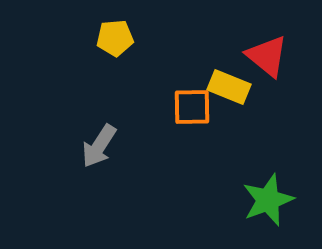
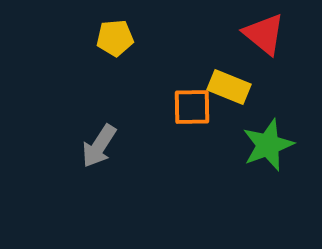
red triangle: moved 3 px left, 22 px up
green star: moved 55 px up
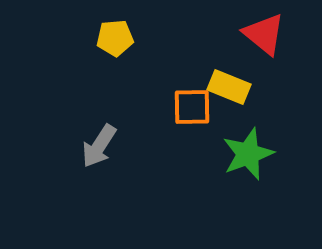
green star: moved 20 px left, 9 px down
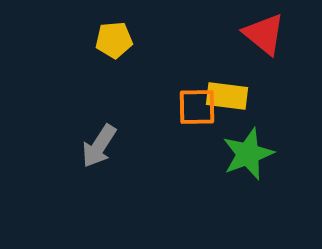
yellow pentagon: moved 1 px left, 2 px down
yellow rectangle: moved 2 px left, 9 px down; rotated 15 degrees counterclockwise
orange square: moved 5 px right
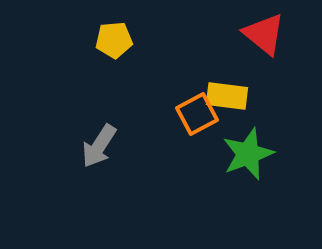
orange square: moved 7 px down; rotated 27 degrees counterclockwise
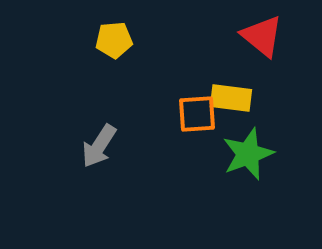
red triangle: moved 2 px left, 2 px down
yellow rectangle: moved 4 px right, 2 px down
orange square: rotated 24 degrees clockwise
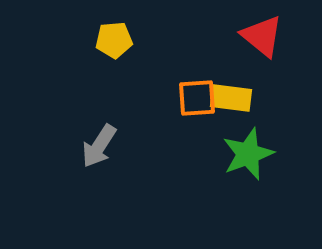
orange square: moved 16 px up
